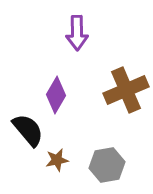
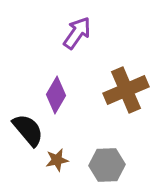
purple arrow: rotated 144 degrees counterclockwise
gray hexagon: rotated 8 degrees clockwise
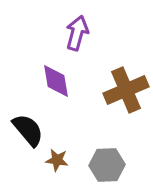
purple arrow: rotated 20 degrees counterclockwise
purple diamond: moved 14 px up; rotated 39 degrees counterclockwise
brown star: rotated 20 degrees clockwise
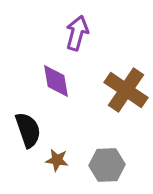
brown cross: rotated 33 degrees counterclockwise
black semicircle: rotated 21 degrees clockwise
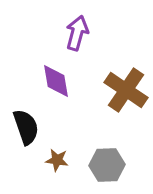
black semicircle: moved 2 px left, 3 px up
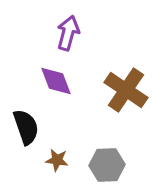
purple arrow: moved 9 px left
purple diamond: rotated 12 degrees counterclockwise
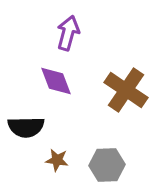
black semicircle: rotated 108 degrees clockwise
